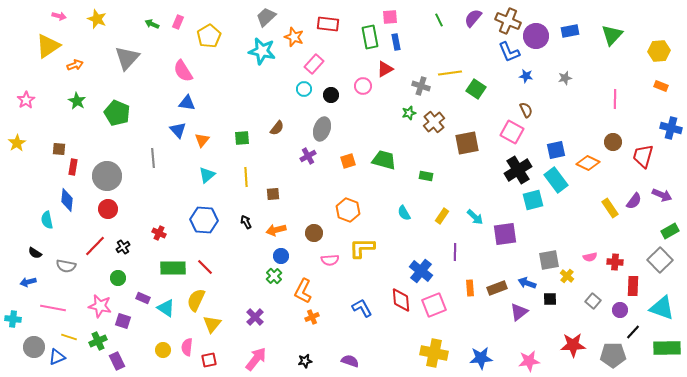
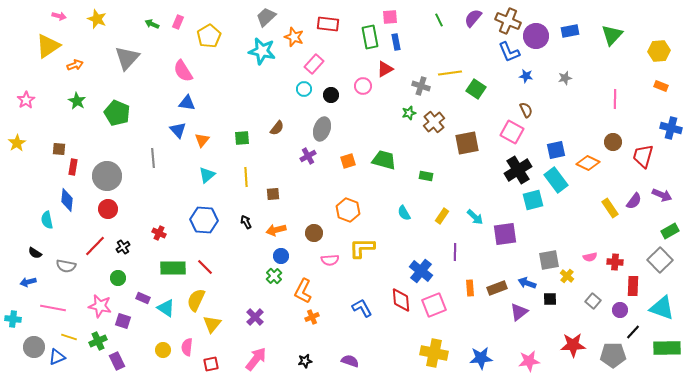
red square at (209, 360): moved 2 px right, 4 px down
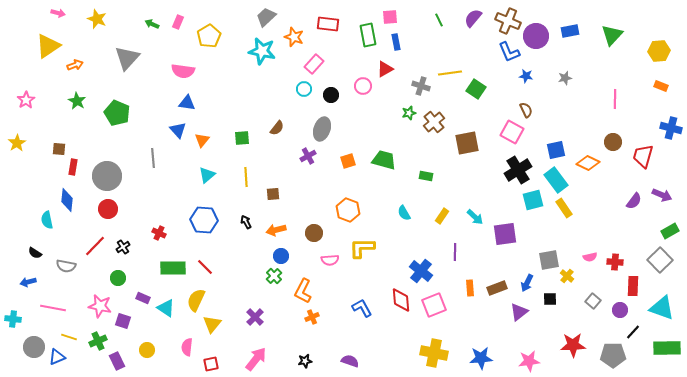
pink arrow at (59, 16): moved 1 px left, 3 px up
green rectangle at (370, 37): moved 2 px left, 2 px up
pink semicircle at (183, 71): rotated 50 degrees counterclockwise
yellow rectangle at (610, 208): moved 46 px left
blue arrow at (527, 283): rotated 84 degrees counterclockwise
yellow circle at (163, 350): moved 16 px left
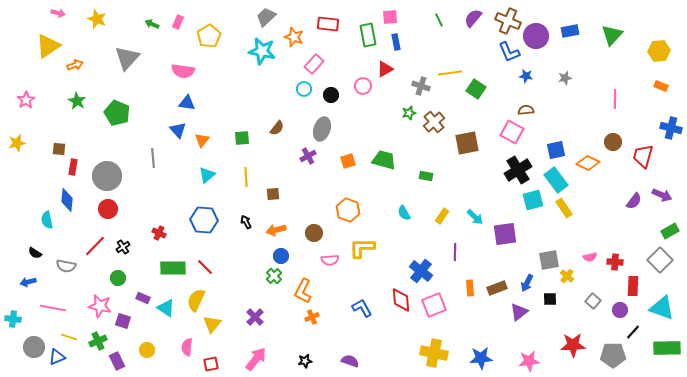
brown semicircle at (526, 110): rotated 70 degrees counterclockwise
yellow star at (17, 143): rotated 18 degrees clockwise
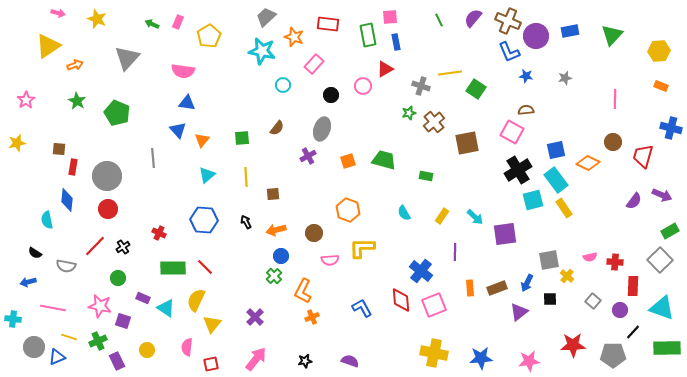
cyan circle at (304, 89): moved 21 px left, 4 px up
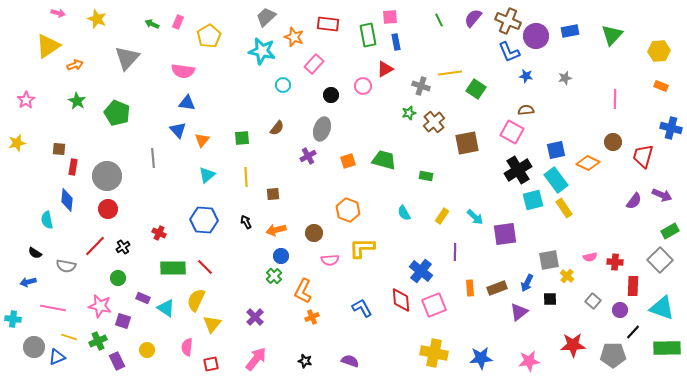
black star at (305, 361): rotated 24 degrees clockwise
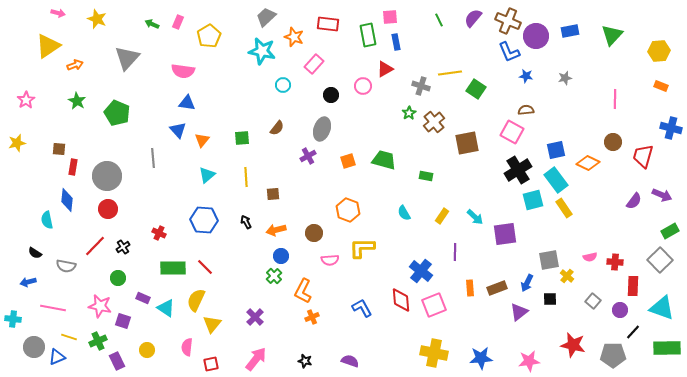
green star at (409, 113): rotated 16 degrees counterclockwise
red star at (573, 345): rotated 15 degrees clockwise
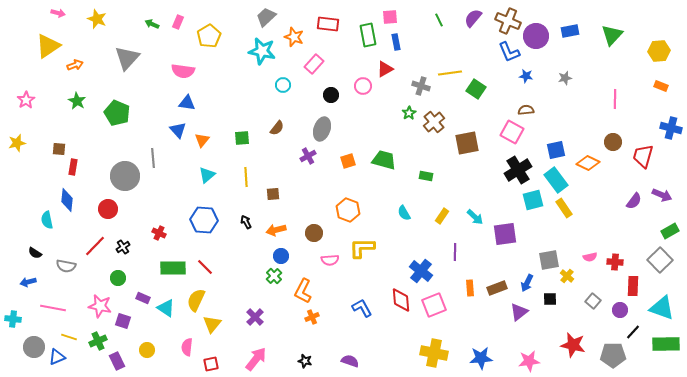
gray circle at (107, 176): moved 18 px right
green rectangle at (667, 348): moved 1 px left, 4 px up
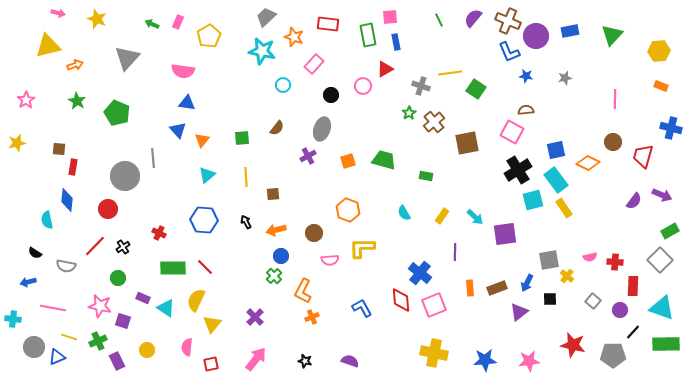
yellow triangle at (48, 46): rotated 20 degrees clockwise
blue cross at (421, 271): moved 1 px left, 2 px down
blue star at (481, 358): moved 4 px right, 2 px down
